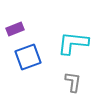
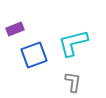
cyan L-shape: rotated 20 degrees counterclockwise
blue square: moved 6 px right, 2 px up
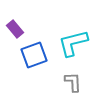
purple rectangle: rotated 72 degrees clockwise
gray L-shape: rotated 10 degrees counterclockwise
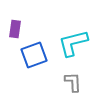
purple rectangle: rotated 48 degrees clockwise
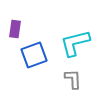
cyan L-shape: moved 2 px right
gray L-shape: moved 3 px up
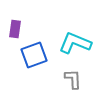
cyan L-shape: rotated 36 degrees clockwise
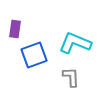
gray L-shape: moved 2 px left, 2 px up
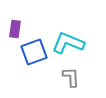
cyan L-shape: moved 7 px left
blue square: moved 3 px up
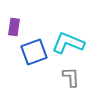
purple rectangle: moved 1 px left, 2 px up
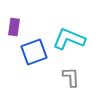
cyan L-shape: moved 1 px right, 4 px up
